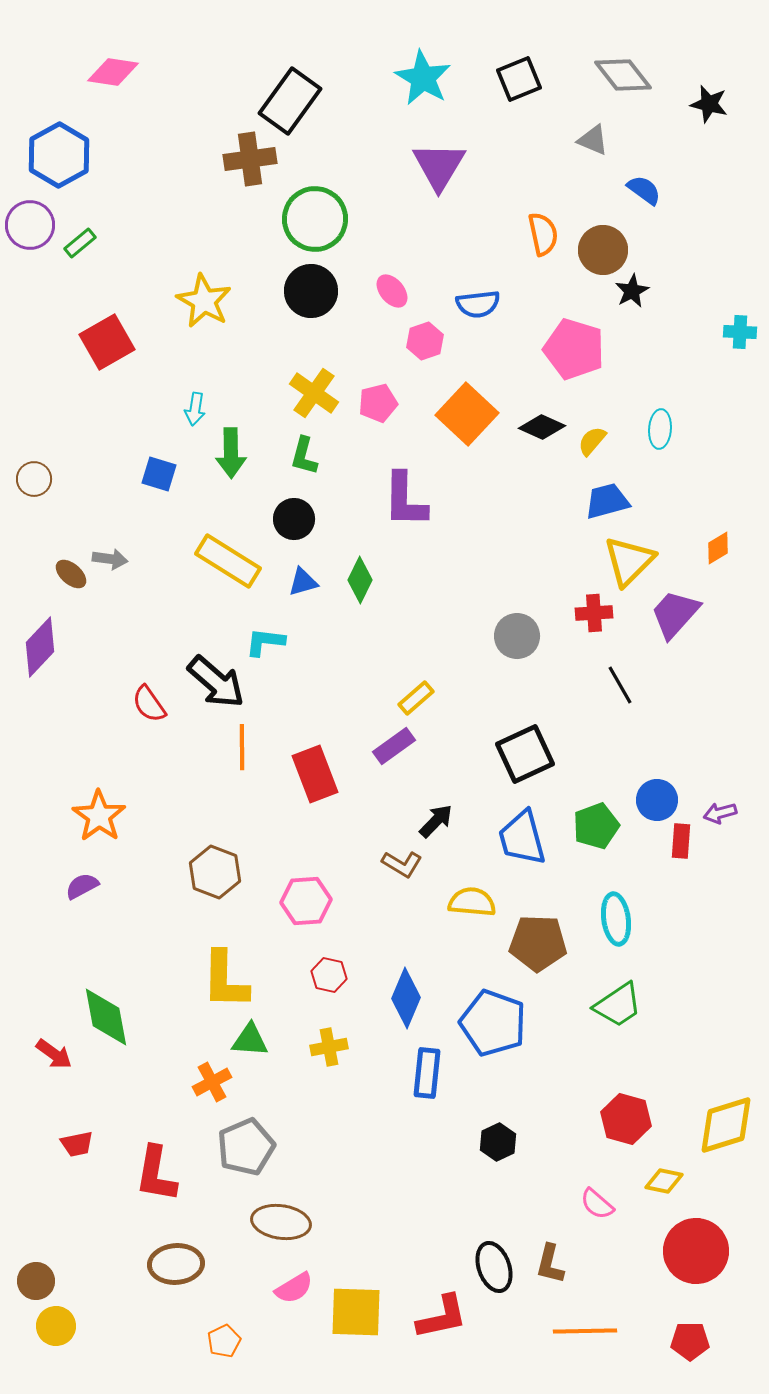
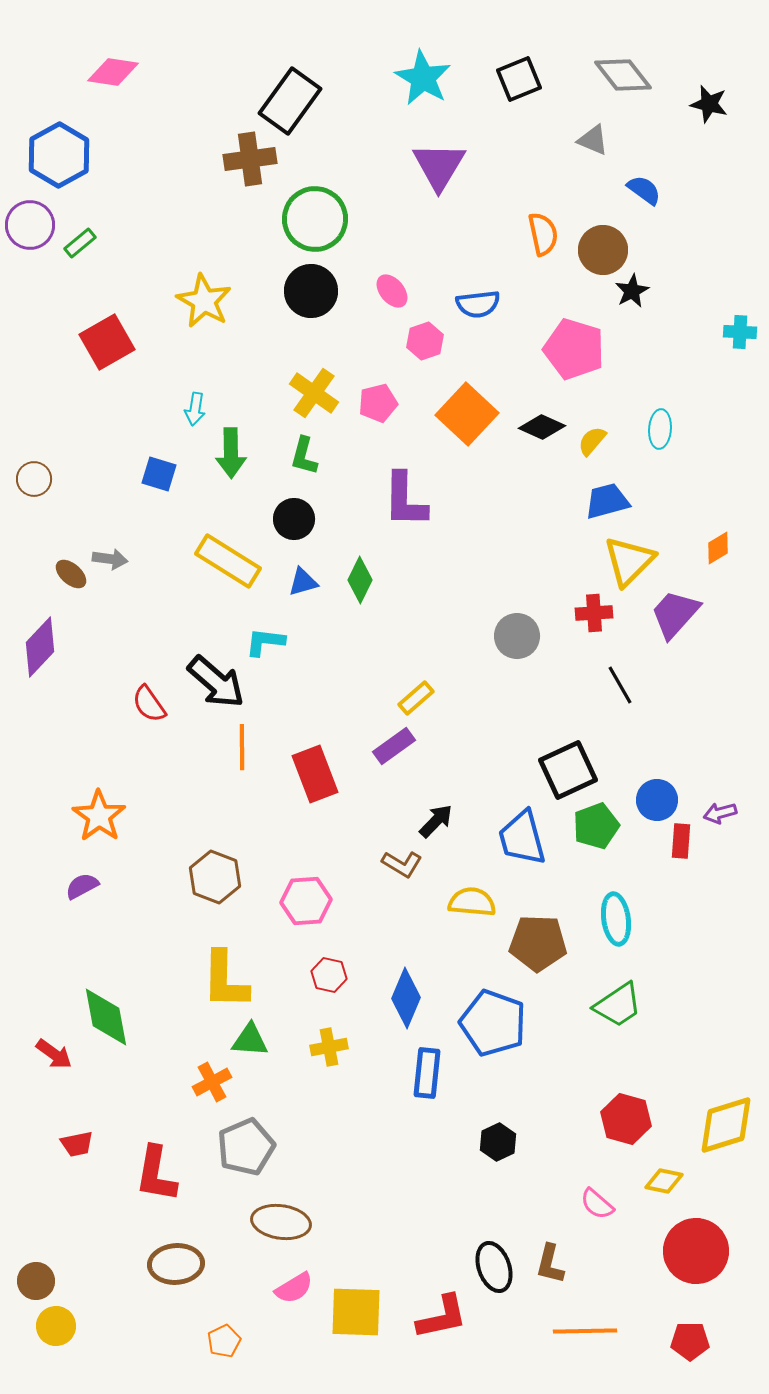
black square at (525, 754): moved 43 px right, 16 px down
brown hexagon at (215, 872): moved 5 px down
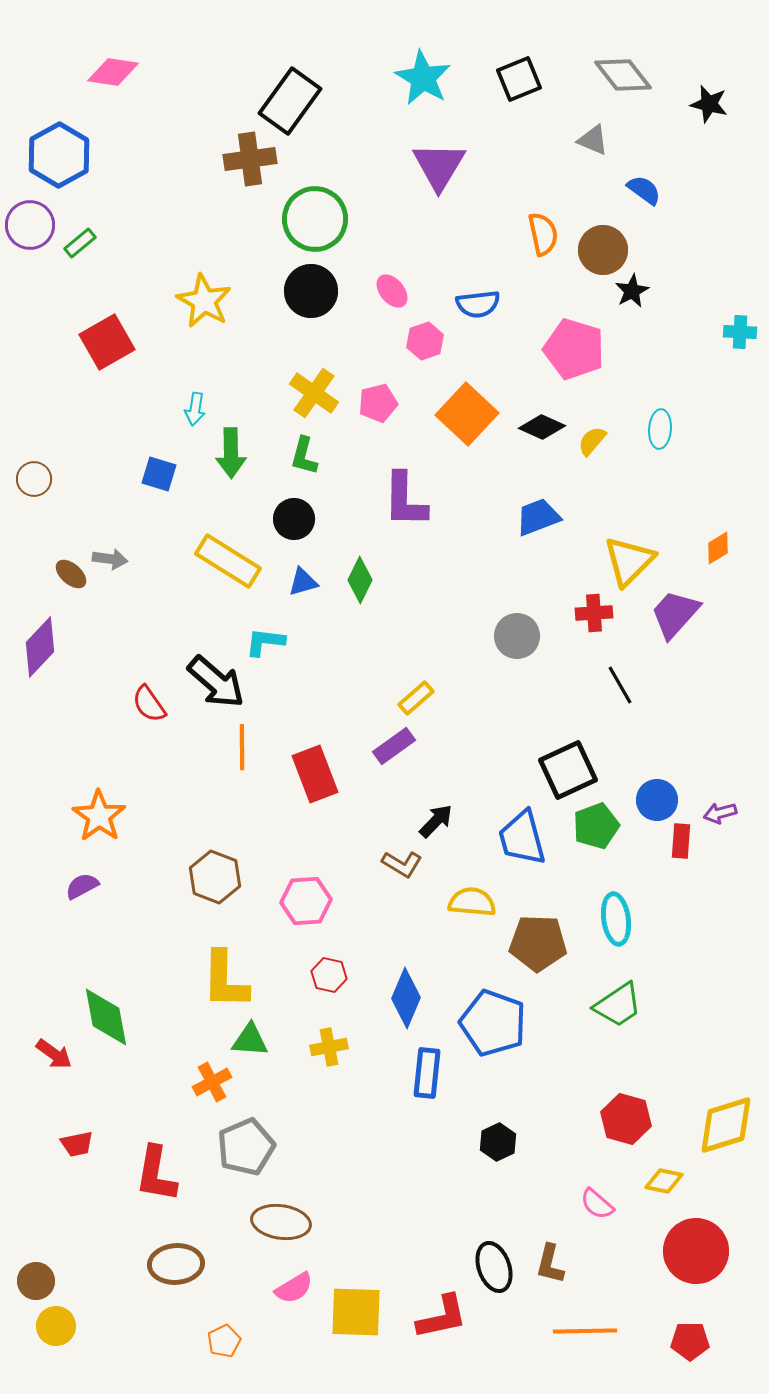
blue trapezoid at (607, 501): moved 69 px left, 16 px down; rotated 6 degrees counterclockwise
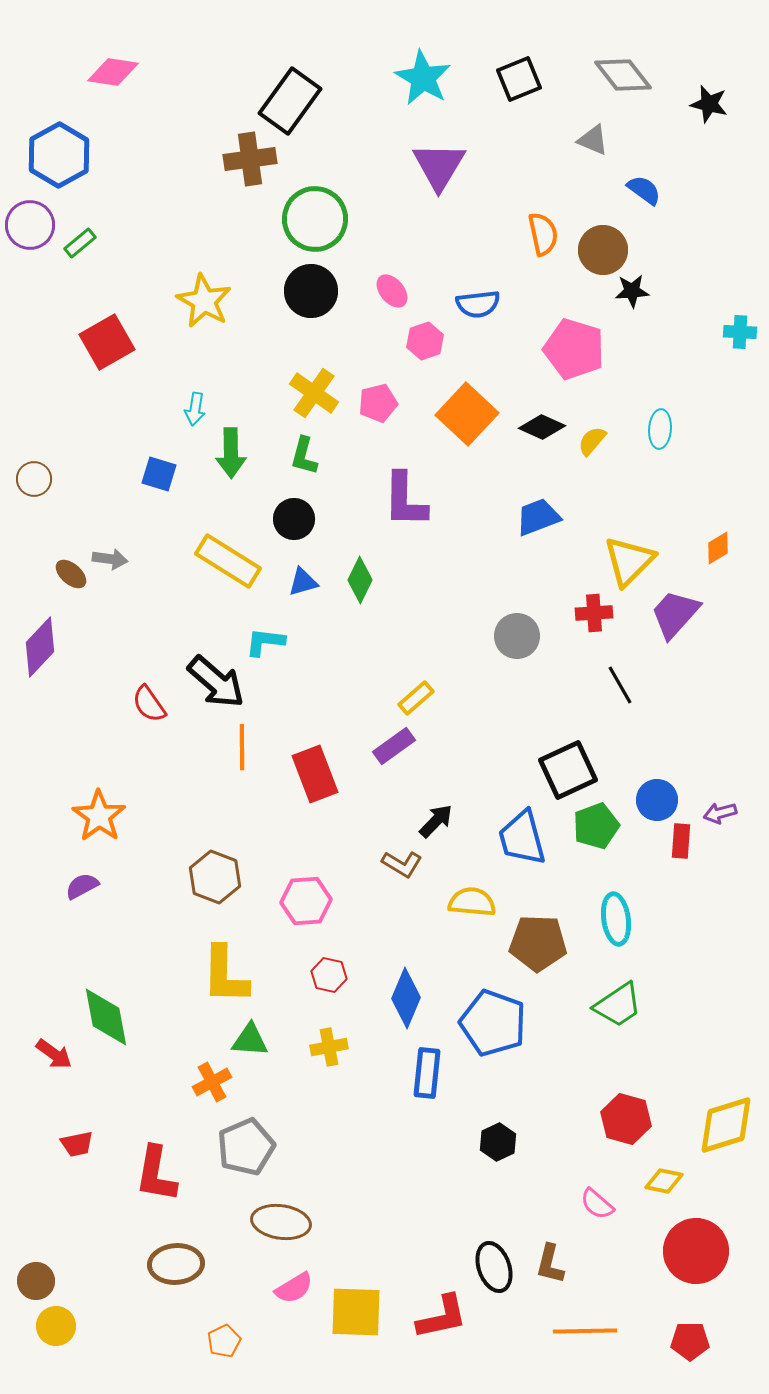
black star at (632, 291): rotated 24 degrees clockwise
yellow L-shape at (225, 980): moved 5 px up
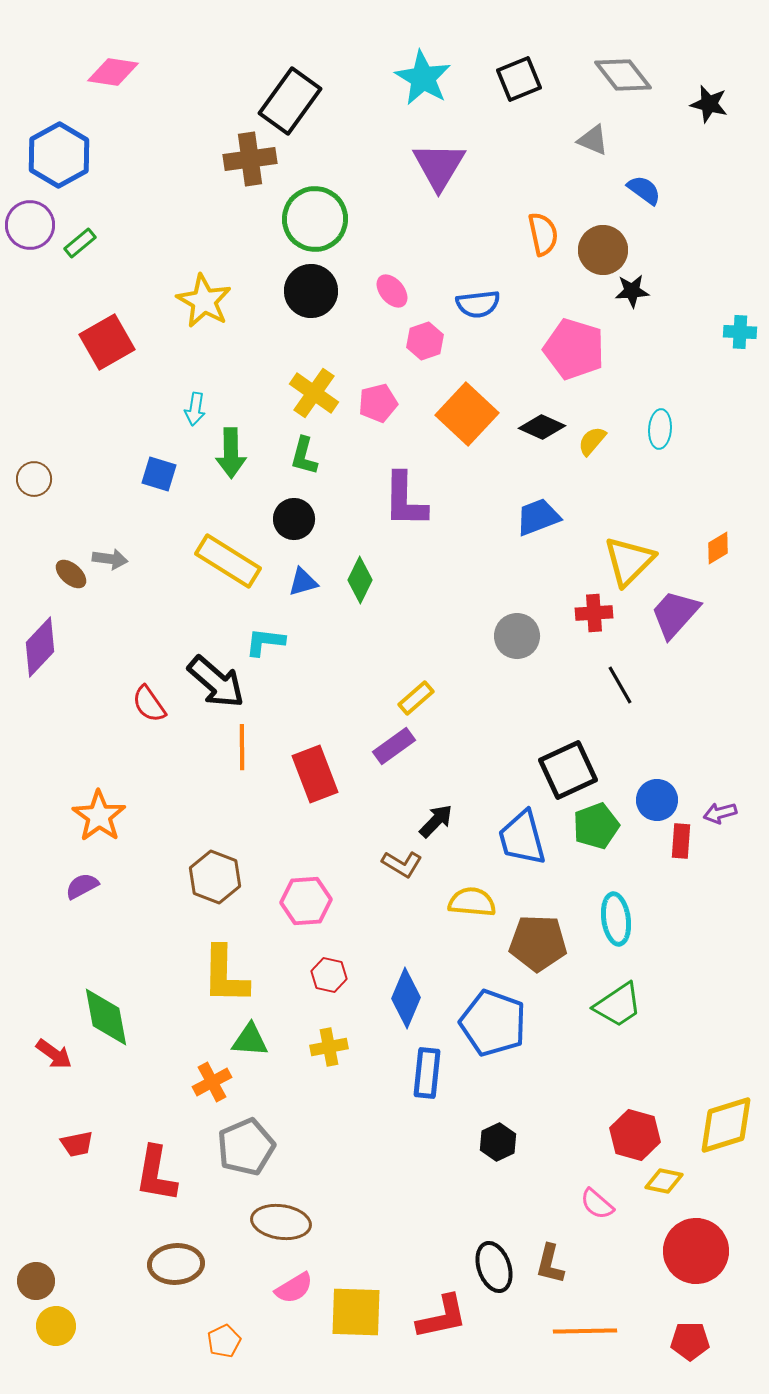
red hexagon at (626, 1119): moved 9 px right, 16 px down
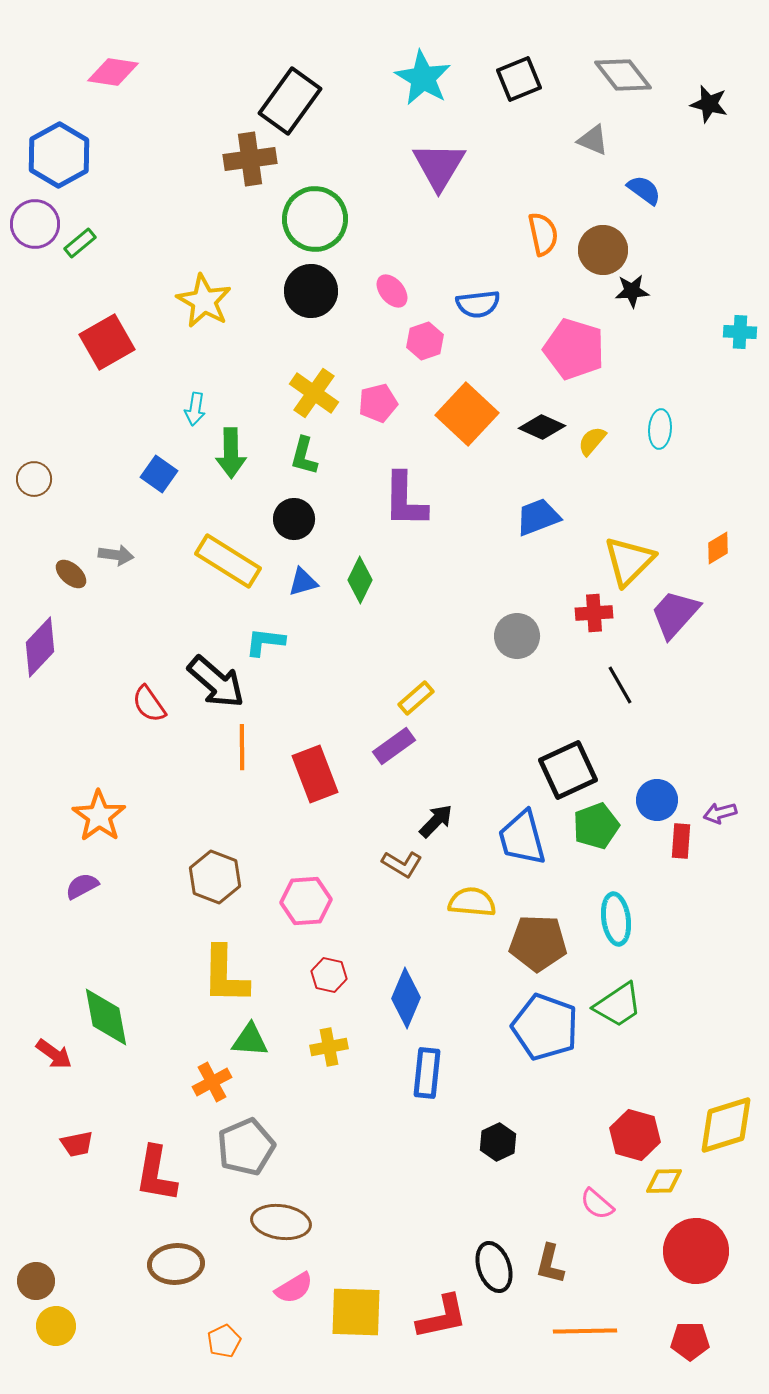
purple circle at (30, 225): moved 5 px right, 1 px up
blue square at (159, 474): rotated 18 degrees clockwise
gray arrow at (110, 559): moved 6 px right, 4 px up
blue pentagon at (493, 1023): moved 52 px right, 4 px down
yellow diamond at (664, 1181): rotated 12 degrees counterclockwise
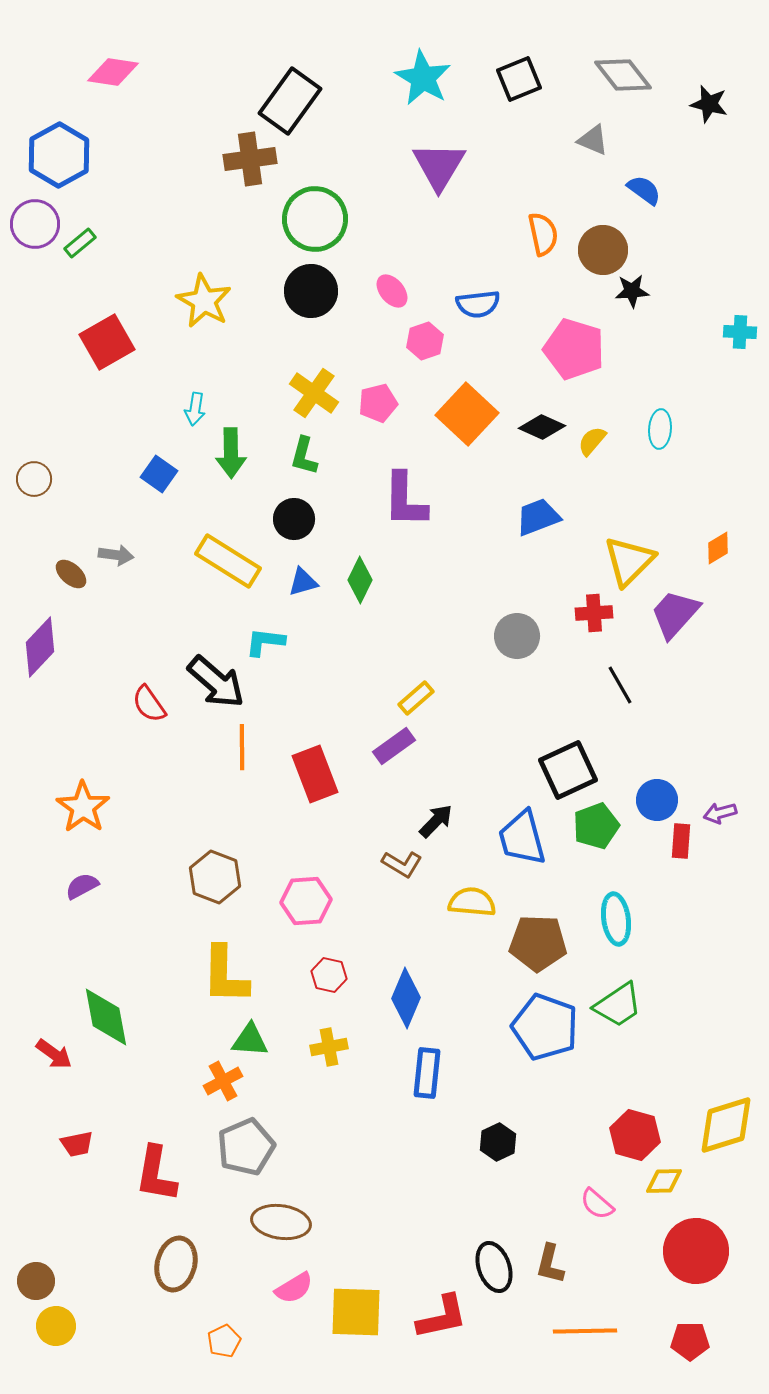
orange star at (99, 816): moved 16 px left, 9 px up
orange cross at (212, 1082): moved 11 px right, 1 px up
brown ellipse at (176, 1264): rotated 72 degrees counterclockwise
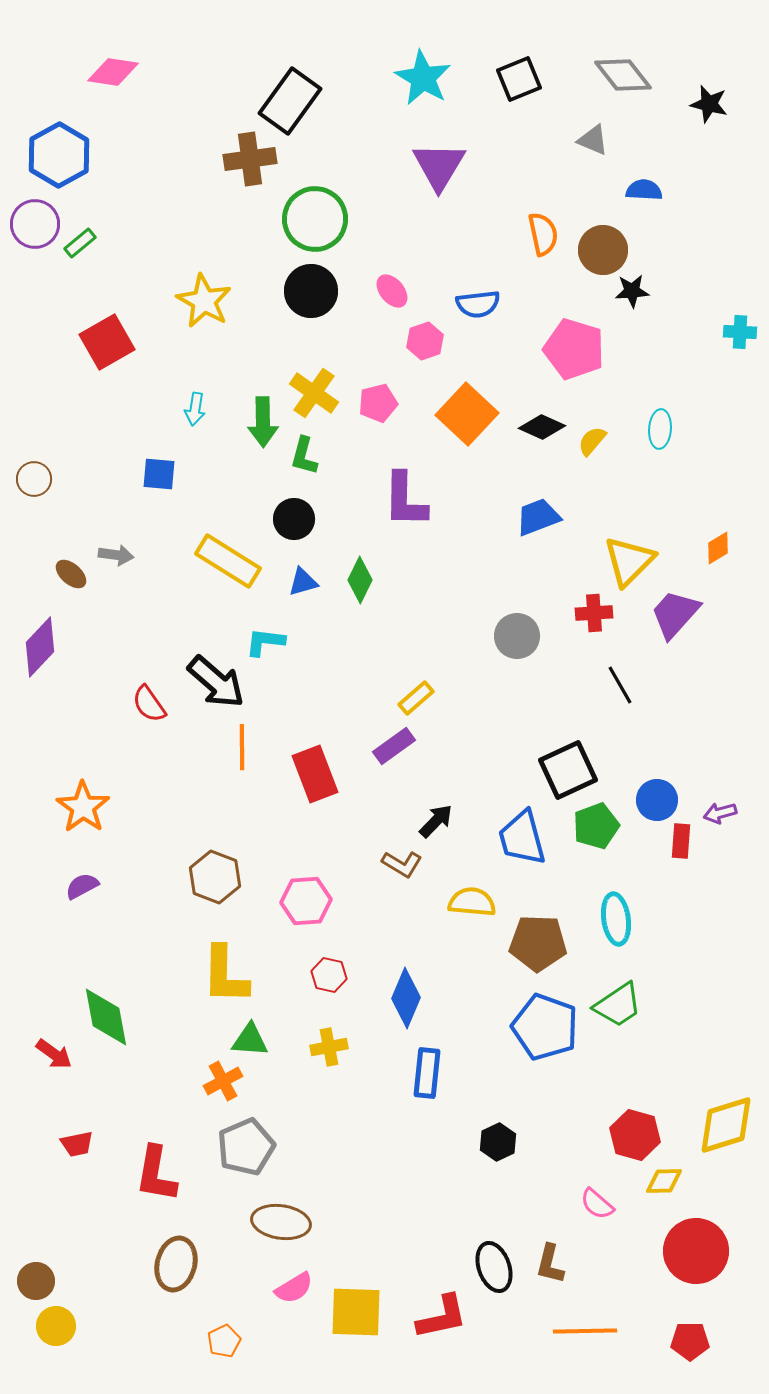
blue semicircle at (644, 190): rotated 33 degrees counterclockwise
green arrow at (231, 453): moved 32 px right, 31 px up
blue square at (159, 474): rotated 30 degrees counterclockwise
